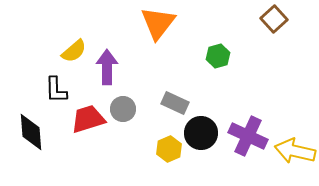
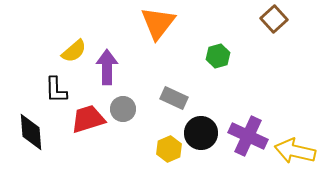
gray rectangle: moved 1 px left, 5 px up
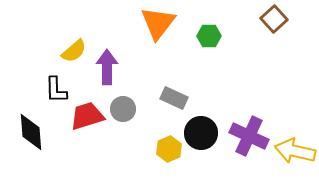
green hexagon: moved 9 px left, 20 px up; rotated 15 degrees clockwise
red trapezoid: moved 1 px left, 3 px up
purple cross: moved 1 px right
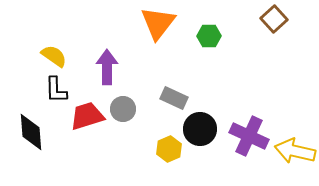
yellow semicircle: moved 20 px left, 5 px down; rotated 104 degrees counterclockwise
black circle: moved 1 px left, 4 px up
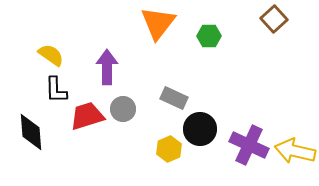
yellow semicircle: moved 3 px left, 1 px up
purple cross: moved 9 px down
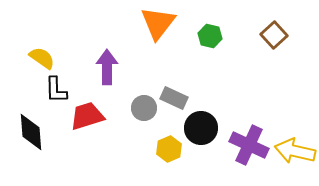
brown square: moved 16 px down
green hexagon: moved 1 px right; rotated 15 degrees clockwise
yellow semicircle: moved 9 px left, 3 px down
gray circle: moved 21 px right, 1 px up
black circle: moved 1 px right, 1 px up
